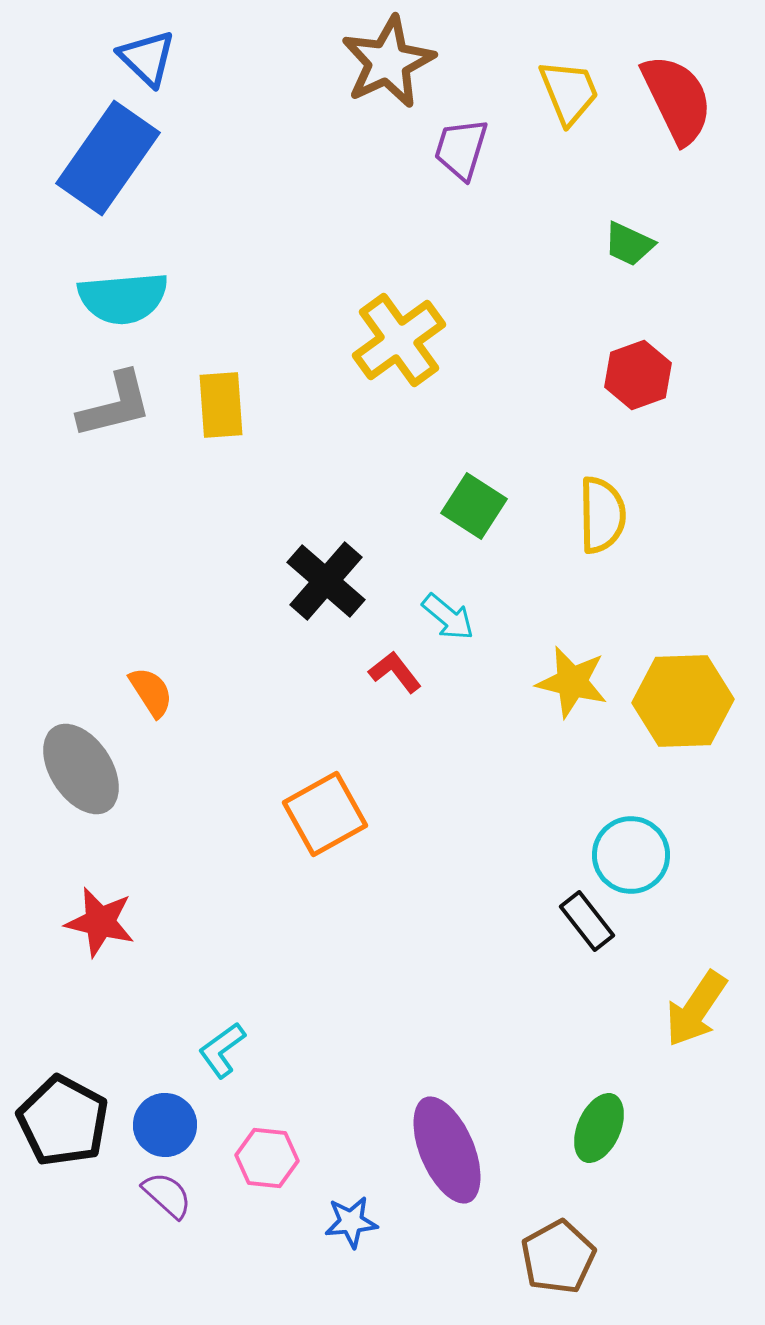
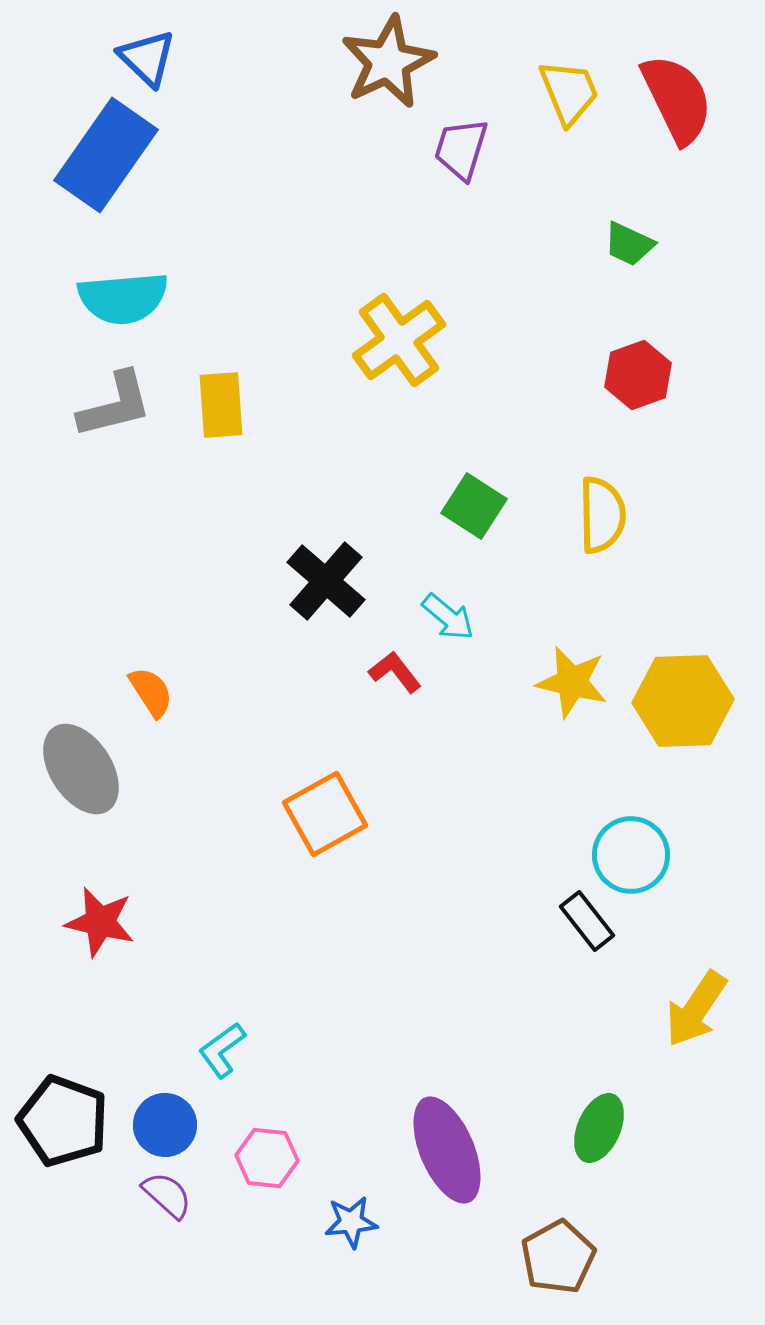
blue rectangle: moved 2 px left, 3 px up
black pentagon: rotated 8 degrees counterclockwise
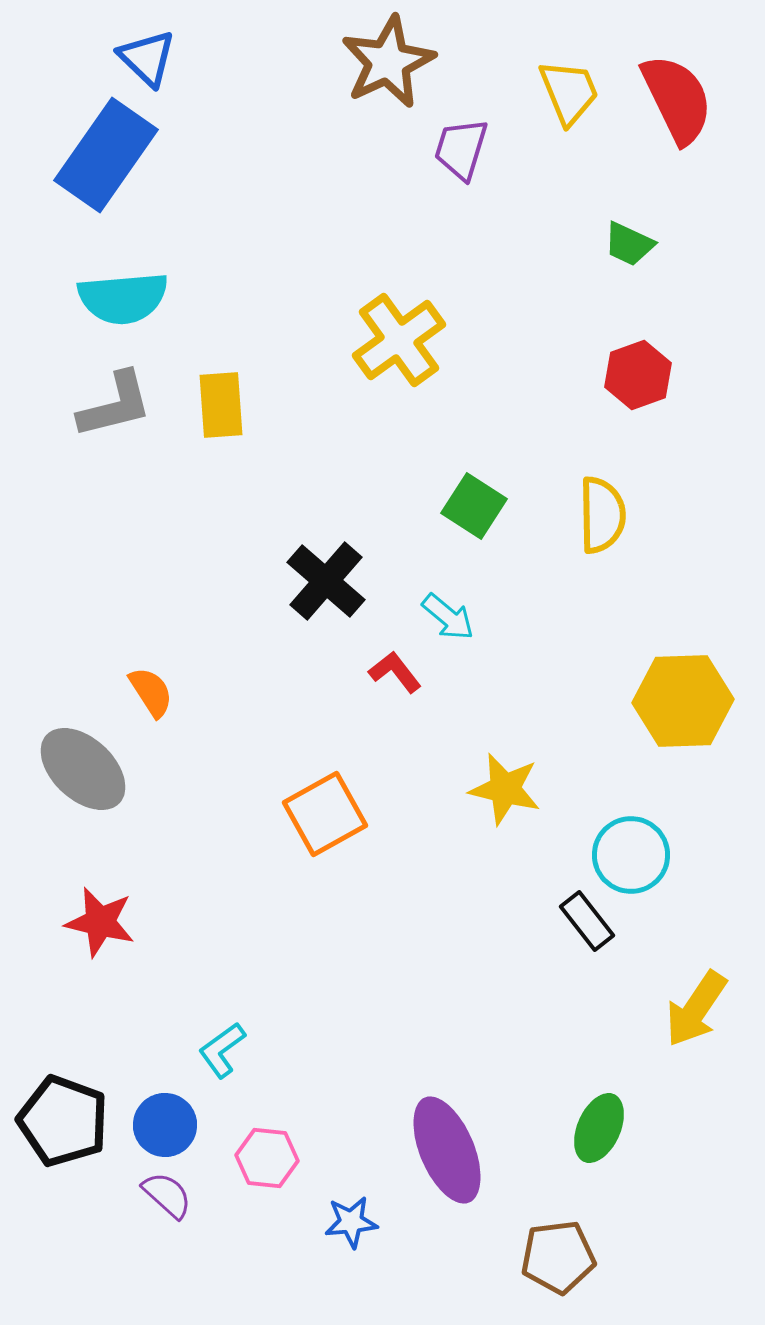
yellow star: moved 67 px left, 107 px down
gray ellipse: moved 2 px right; rotated 14 degrees counterclockwise
brown pentagon: rotated 22 degrees clockwise
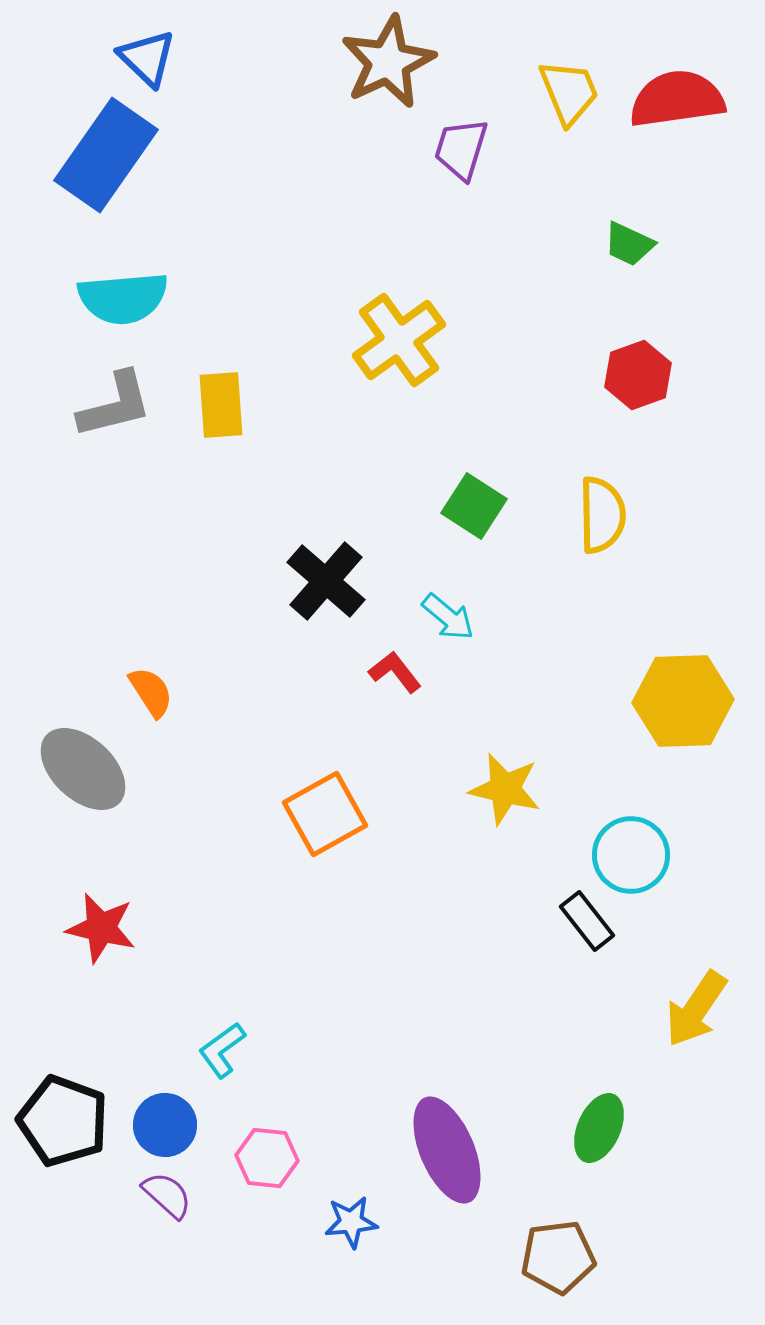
red semicircle: rotated 72 degrees counterclockwise
red star: moved 1 px right, 6 px down
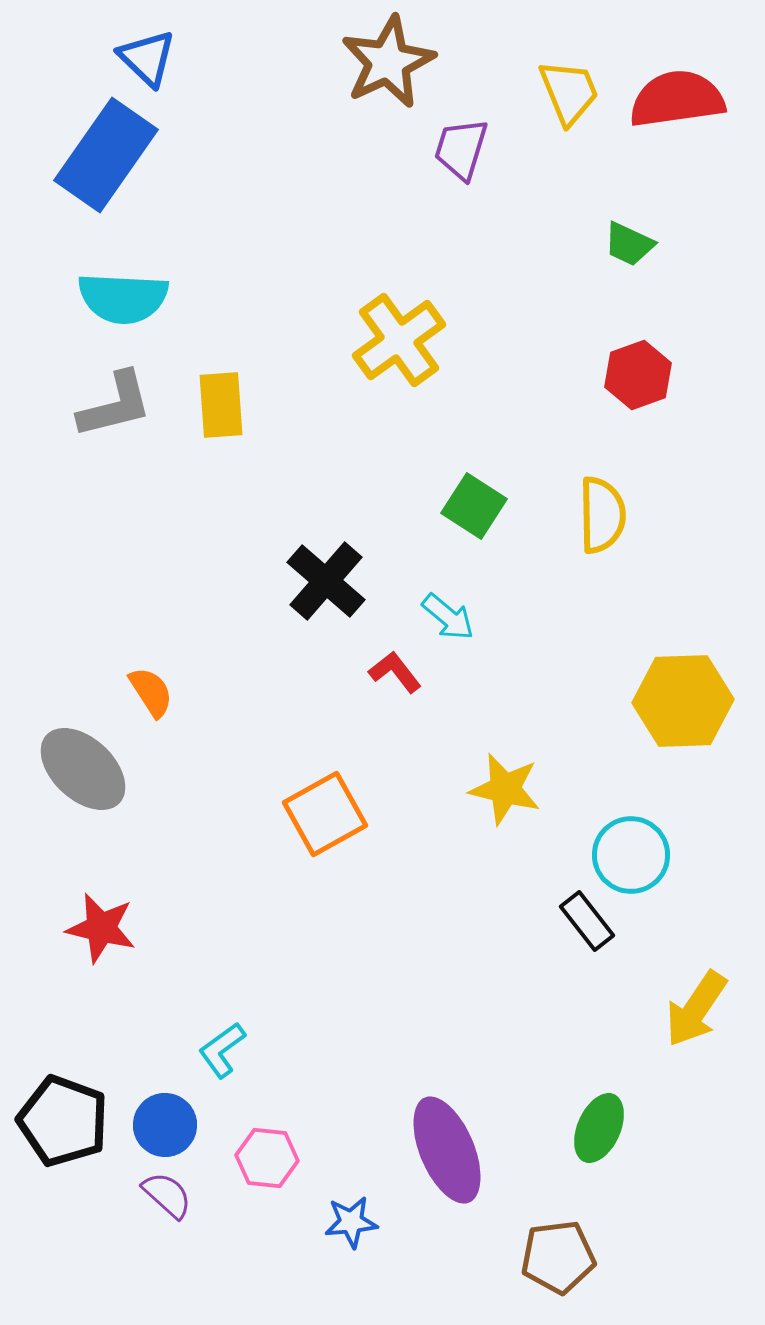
cyan semicircle: rotated 8 degrees clockwise
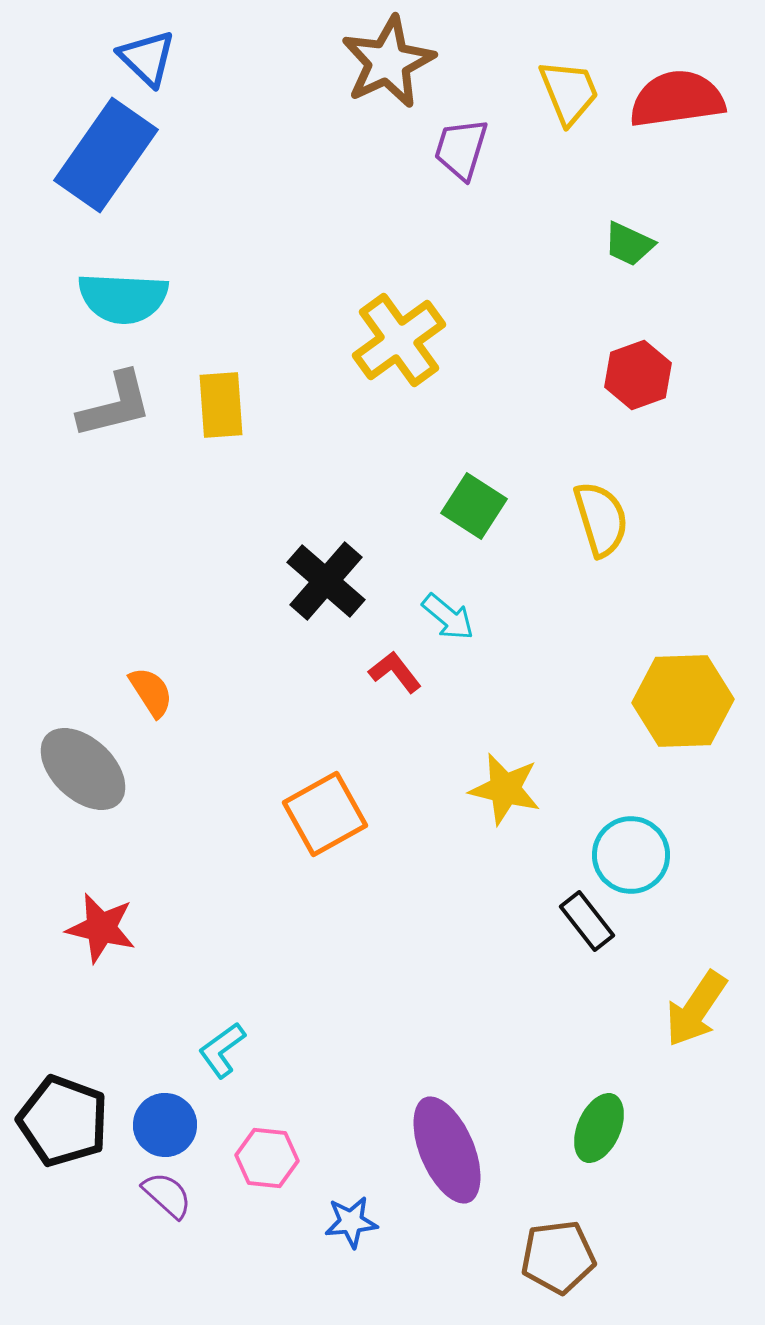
yellow semicircle: moved 1 px left, 4 px down; rotated 16 degrees counterclockwise
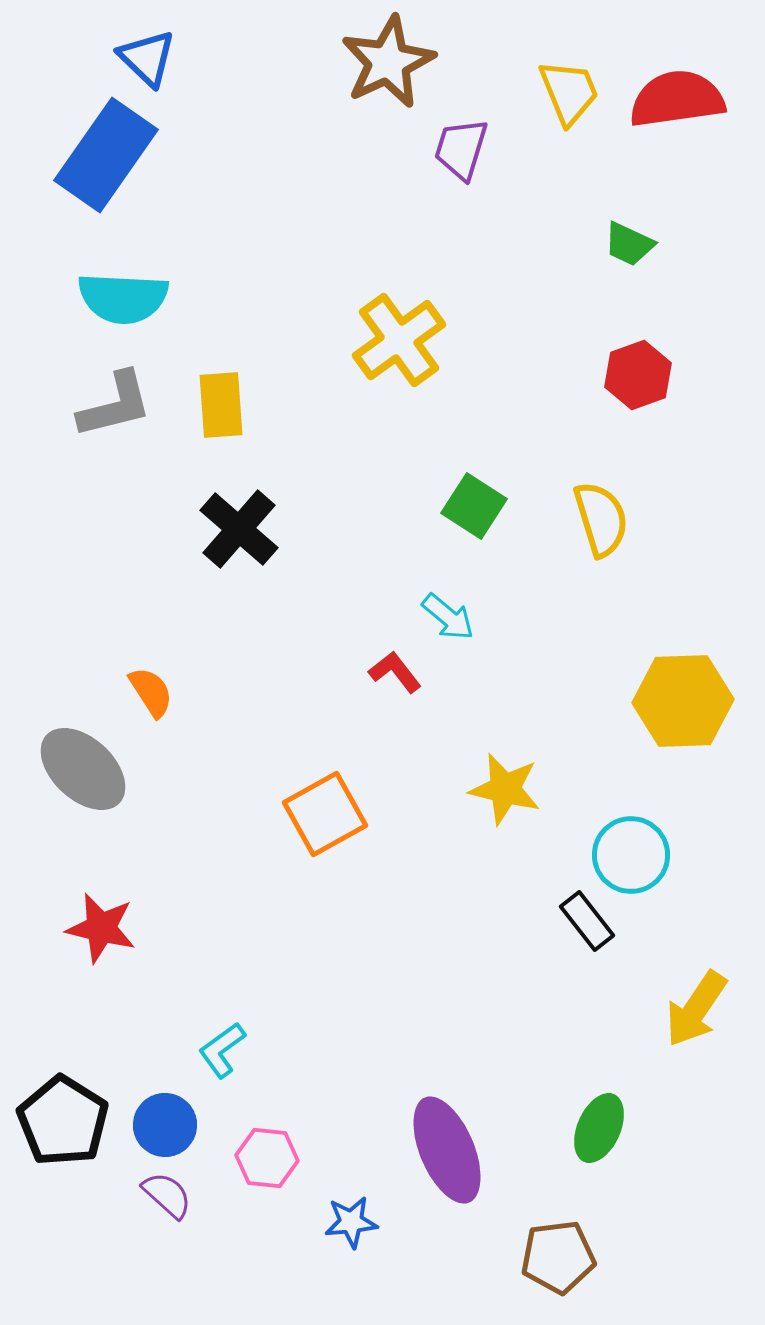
black cross: moved 87 px left, 52 px up
black pentagon: rotated 12 degrees clockwise
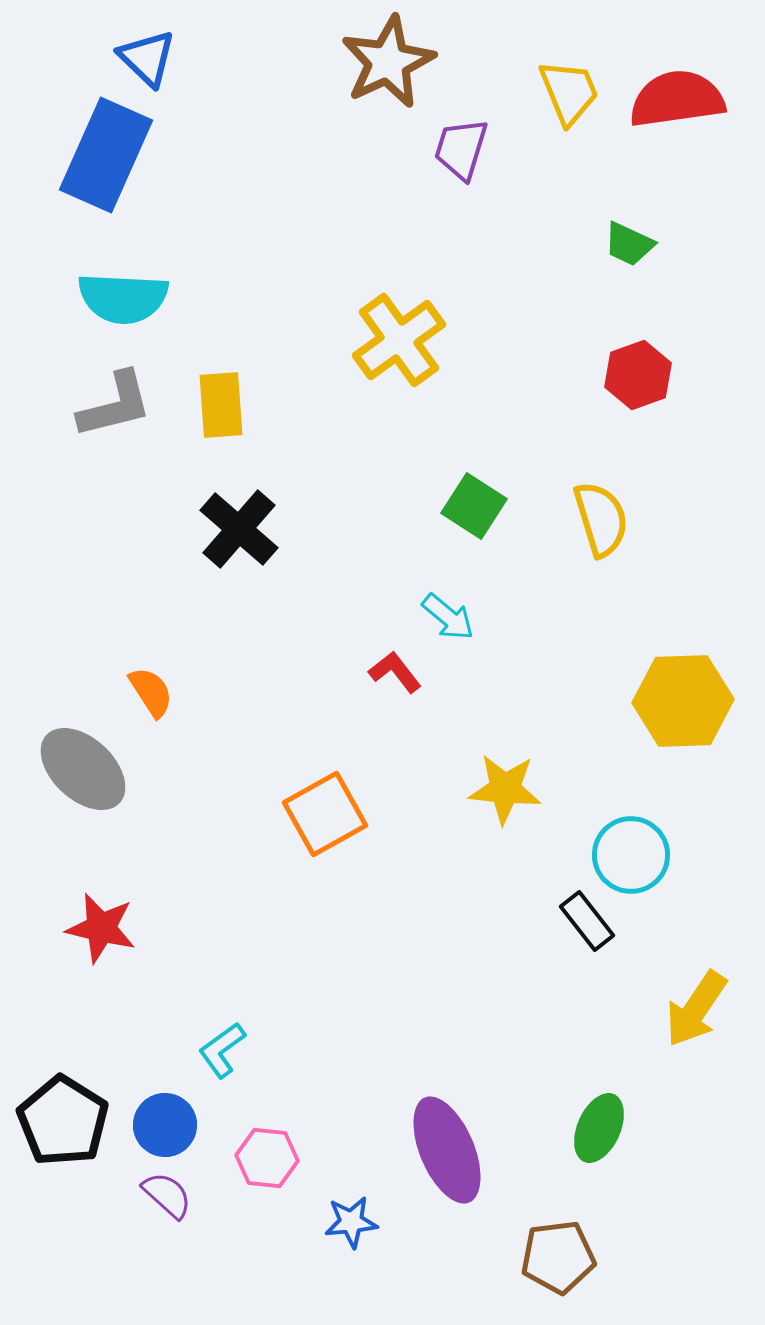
blue rectangle: rotated 11 degrees counterclockwise
yellow star: rotated 8 degrees counterclockwise
